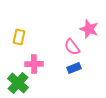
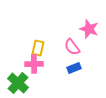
yellow rectangle: moved 19 px right, 11 px down
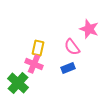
pink cross: rotated 24 degrees clockwise
blue rectangle: moved 6 px left
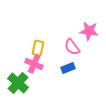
pink star: moved 2 px down; rotated 12 degrees counterclockwise
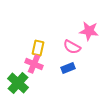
pink semicircle: rotated 24 degrees counterclockwise
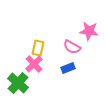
pink cross: rotated 24 degrees clockwise
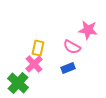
pink star: moved 1 px left, 1 px up
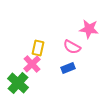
pink star: moved 1 px right, 1 px up
pink cross: moved 2 px left
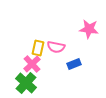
pink semicircle: moved 16 px left; rotated 18 degrees counterclockwise
blue rectangle: moved 6 px right, 4 px up
green cross: moved 8 px right
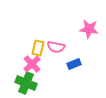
green cross: rotated 20 degrees counterclockwise
